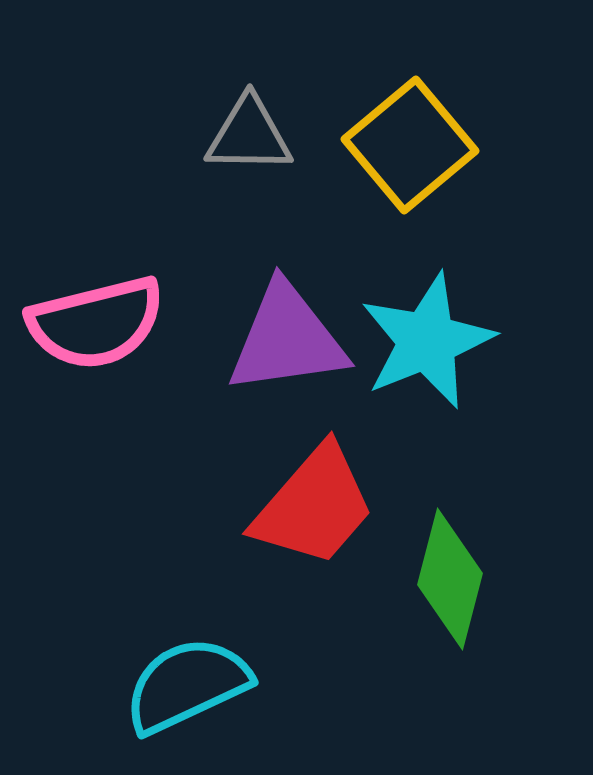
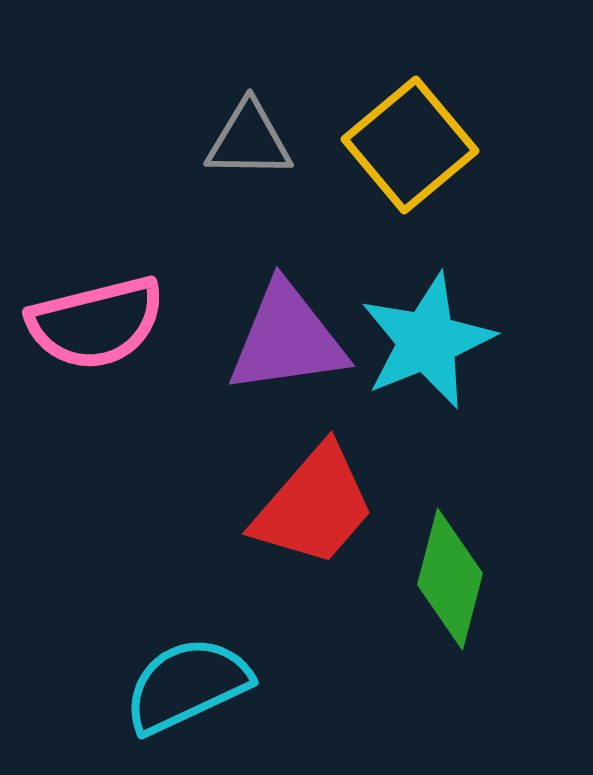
gray triangle: moved 5 px down
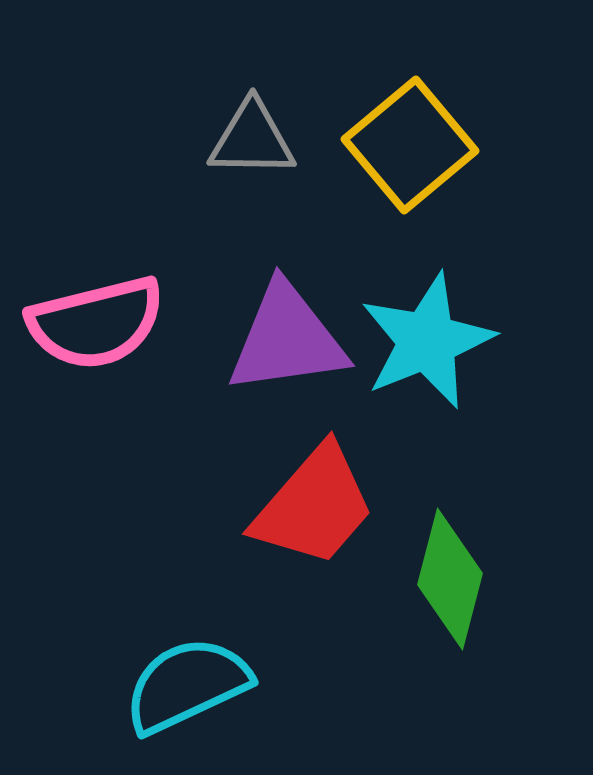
gray triangle: moved 3 px right, 1 px up
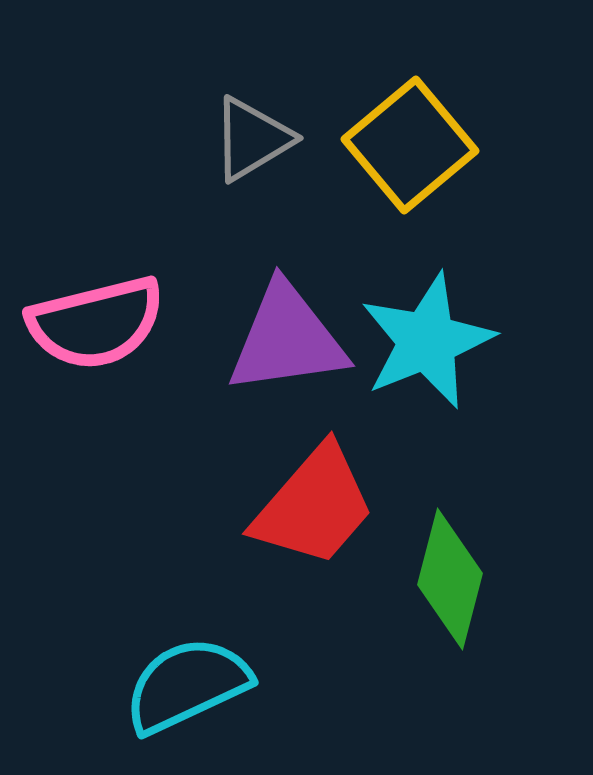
gray triangle: rotated 32 degrees counterclockwise
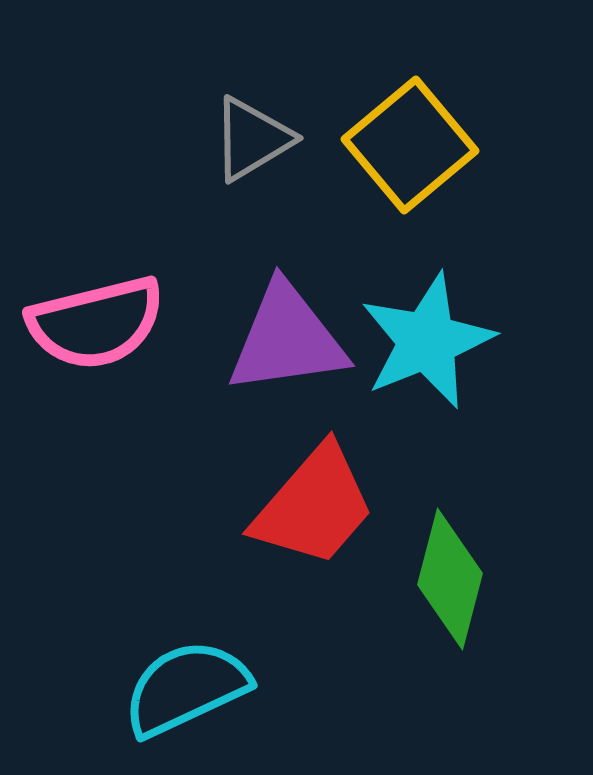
cyan semicircle: moved 1 px left, 3 px down
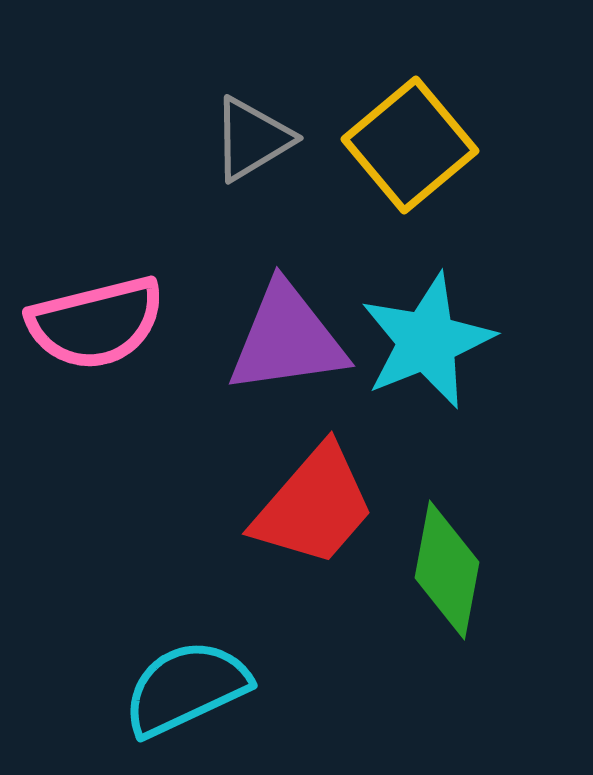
green diamond: moved 3 px left, 9 px up; rotated 4 degrees counterclockwise
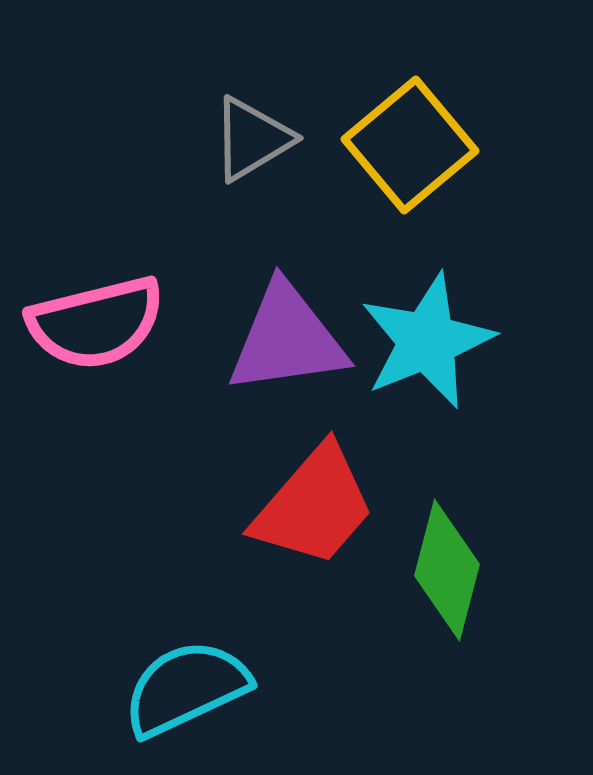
green diamond: rotated 4 degrees clockwise
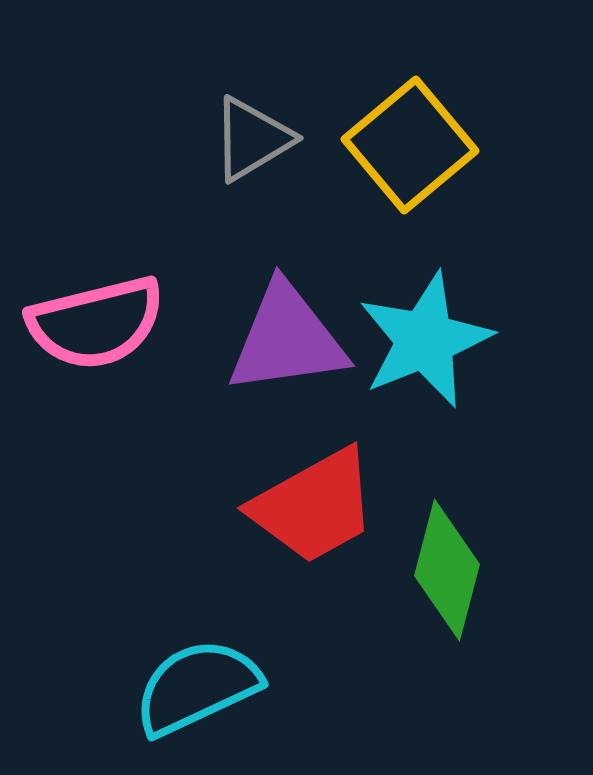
cyan star: moved 2 px left, 1 px up
red trapezoid: rotated 20 degrees clockwise
cyan semicircle: moved 11 px right, 1 px up
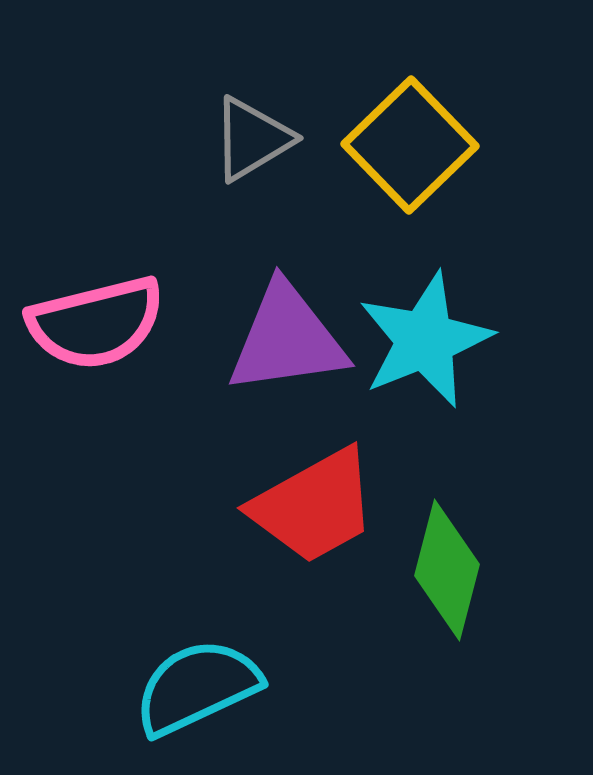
yellow square: rotated 4 degrees counterclockwise
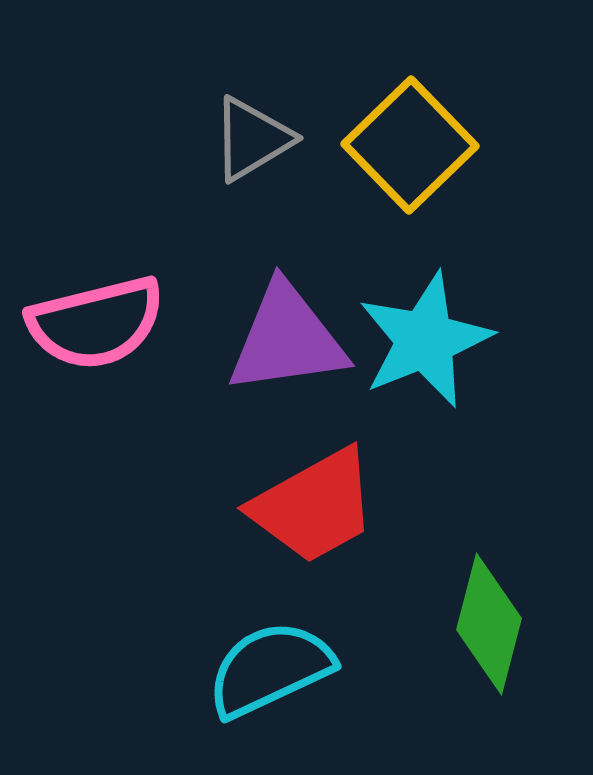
green diamond: moved 42 px right, 54 px down
cyan semicircle: moved 73 px right, 18 px up
